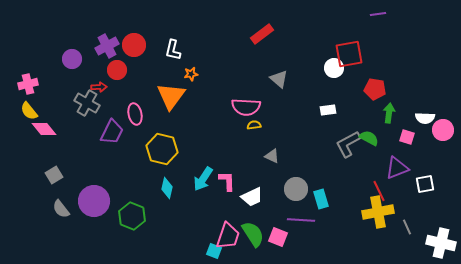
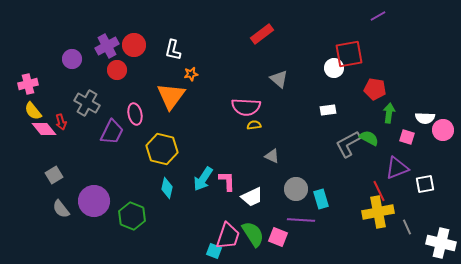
purple line at (378, 14): moved 2 px down; rotated 21 degrees counterclockwise
red arrow at (99, 87): moved 38 px left, 35 px down; rotated 77 degrees clockwise
yellow semicircle at (29, 111): moved 4 px right
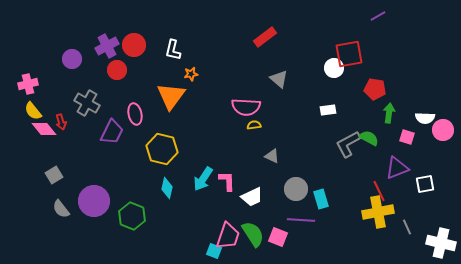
red rectangle at (262, 34): moved 3 px right, 3 px down
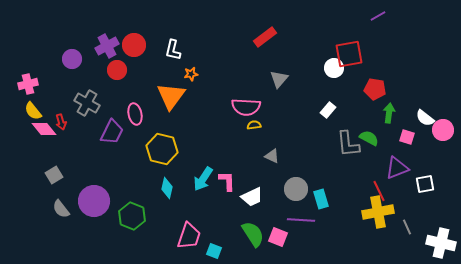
gray triangle at (279, 79): rotated 30 degrees clockwise
white rectangle at (328, 110): rotated 42 degrees counterclockwise
white semicircle at (425, 118): rotated 36 degrees clockwise
gray L-shape at (348, 144): rotated 68 degrees counterclockwise
pink trapezoid at (228, 236): moved 39 px left
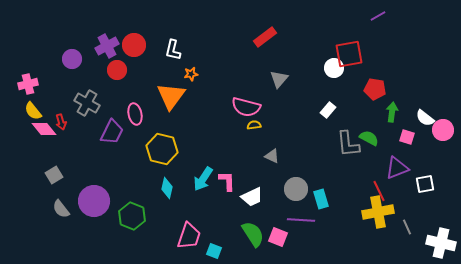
pink semicircle at (246, 107): rotated 12 degrees clockwise
green arrow at (389, 113): moved 3 px right, 1 px up
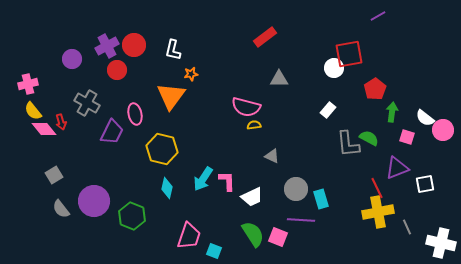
gray triangle at (279, 79): rotated 48 degrees clockwise
red pentagon at (375, 89): rotated 30 degrees clockwise
red line at (379, 191): moved 2 px left, 3 px up
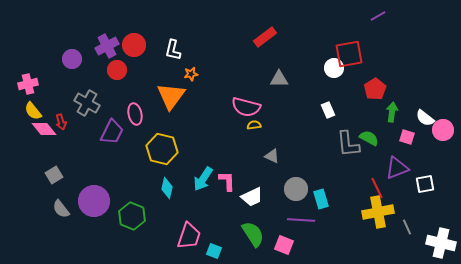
white rectangle at (328, 110): rotated 63 degrees counterclockwise
pink square at (278, 237): moved 6 px right, 8 px down
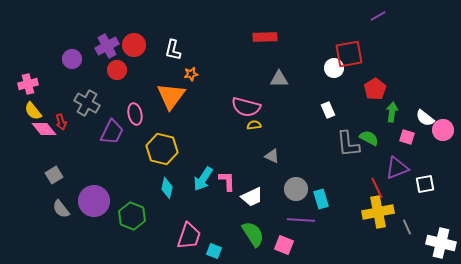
red rectangle at (265, 37): rotated 35 degrees clockwise
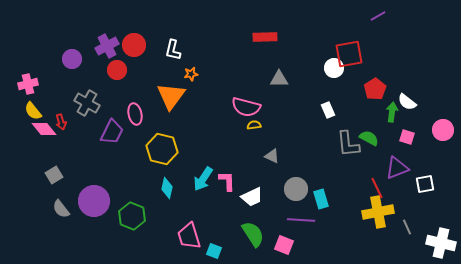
white semicircle at (425, 118): moved 18 px left, 16 px up
pink trapezoid at (189, 236): rotated 144 degrees clockwise
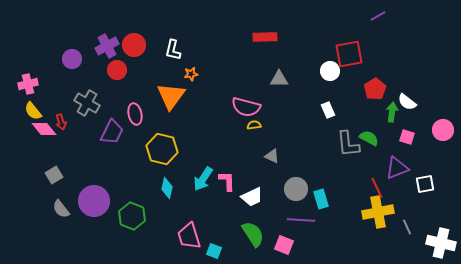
white circle at (334, 68): moved 4 px left, 3 px down
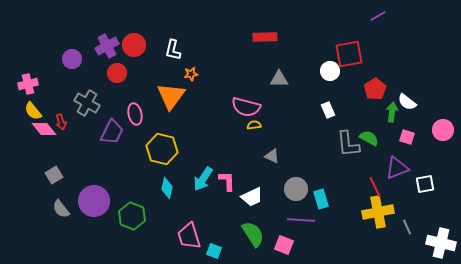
red circle at (117, 70): moved 3 px down
red line at (377, 188): moved 2 px left, 1 px up
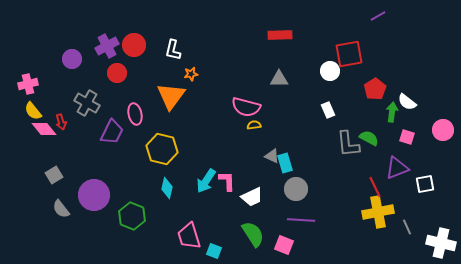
red rectangle at (265, 37): moved 15 px right, 2 px up
cyan arrow at (203, 179): moved 3 px right, 2 px down
cyan rectangle at (321, 199): moved 36 px left, 36 px up
purple circle at (94, 201): moved 6 px up
